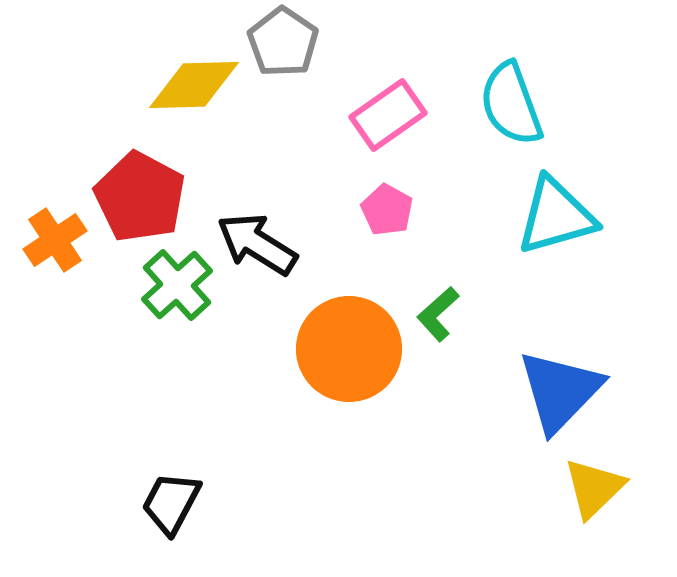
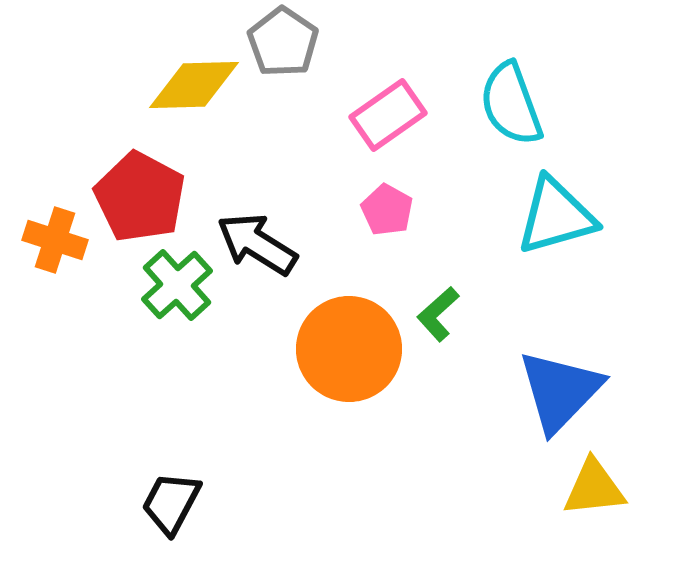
orange cross: rotated 38 degrees counterclockwise
yellow triangle: rotated 38 degrees clockwise
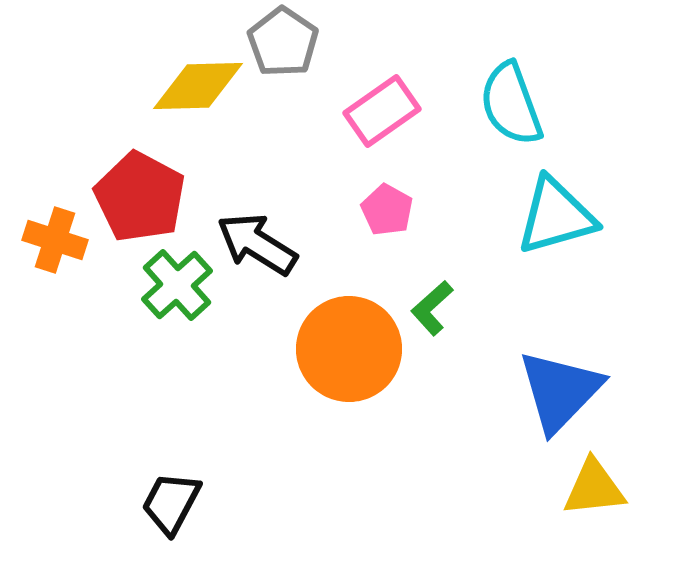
yellow diamond: moved 4 px right, 1 px down
pink rectangle: moved 6 px left, 4 px up
green L-shape: moved 6 px left, 6 px up
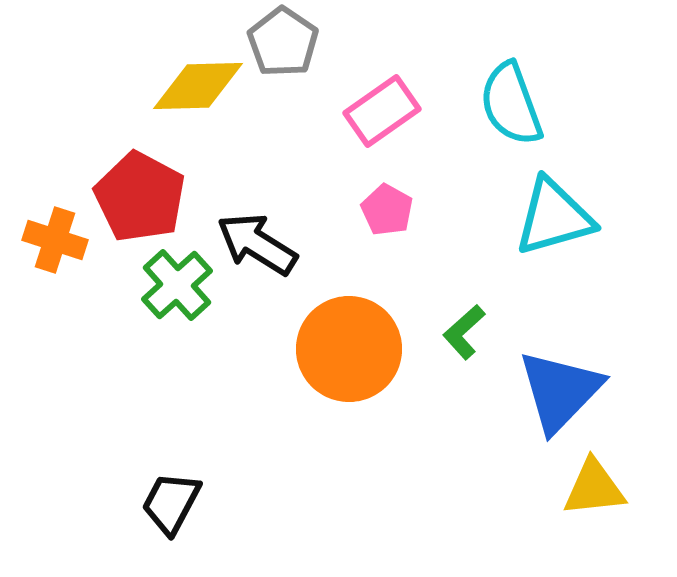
cyan triangle: moved 2 px left, 1 px down
green L-shape: moved 32 px right, 24 px down
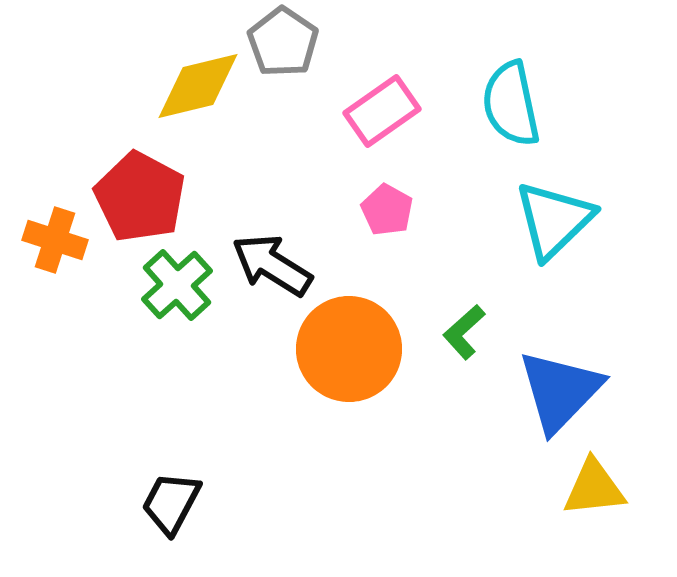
yellow diamond: rotated 12 degrees counterclockwise
cyan semicircle: rotated 8 degrees clockwise
cyan triangle: moved 3 px down; rotated 28 degrees counterclockwise
black arrow: moved 15 px right, 21 px down
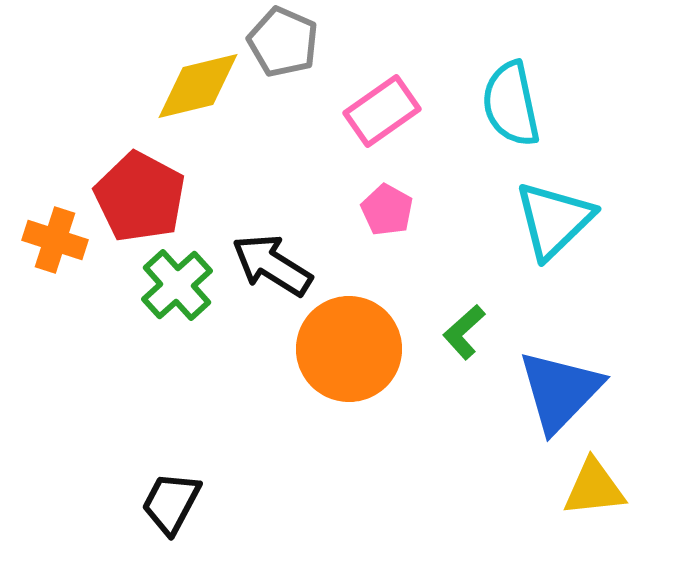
gray pentagon: rotated 10 degrees counterclockwise
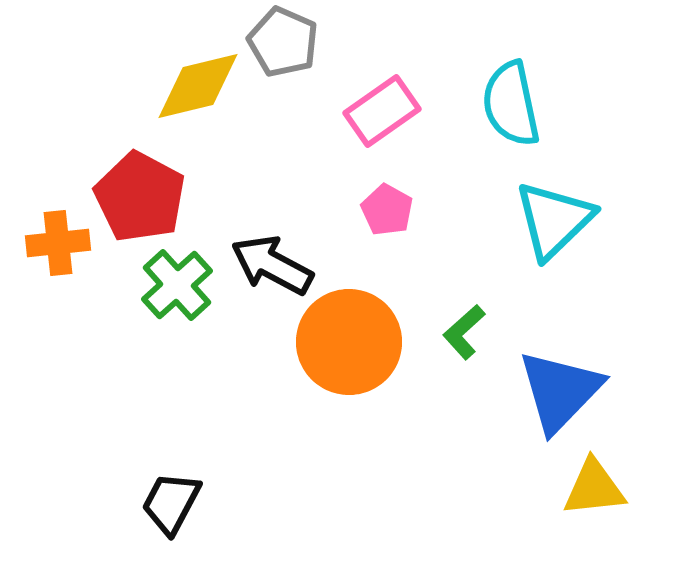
orange cross: moved 3 px right, 3 px down; rotated 24 degrees counterclockwise
black arrow: rotated 4 degrees counterclockwise
orange circle: moved 7 px up
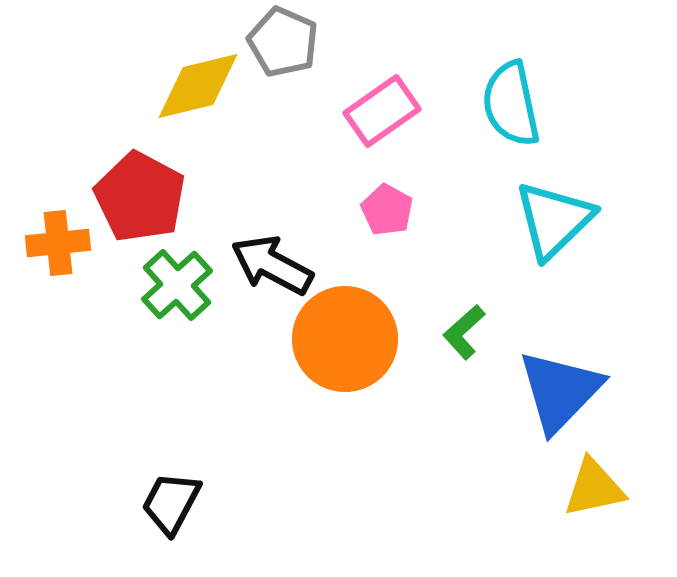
orange circle: moved 4 px left, 3 px up
yellow triangle: rotated 6 degrees counterclockwise
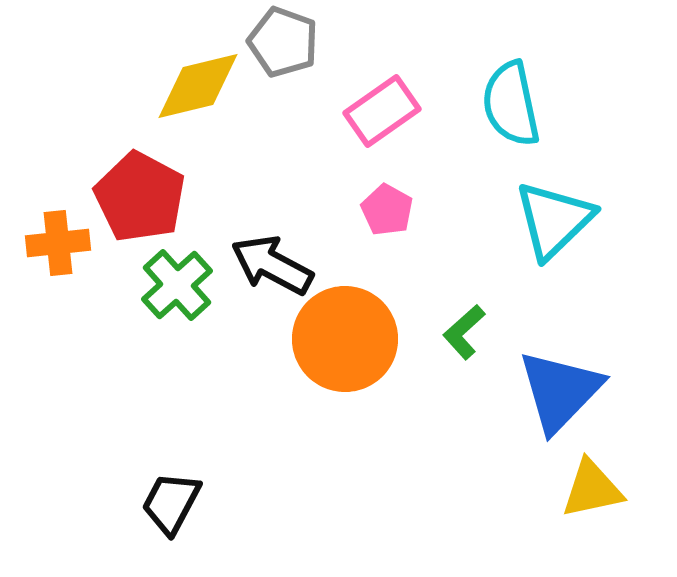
gray pentagon: rotated 4 degrees counterclockwise
yellow triangle: moved 2 px left, 1 px down
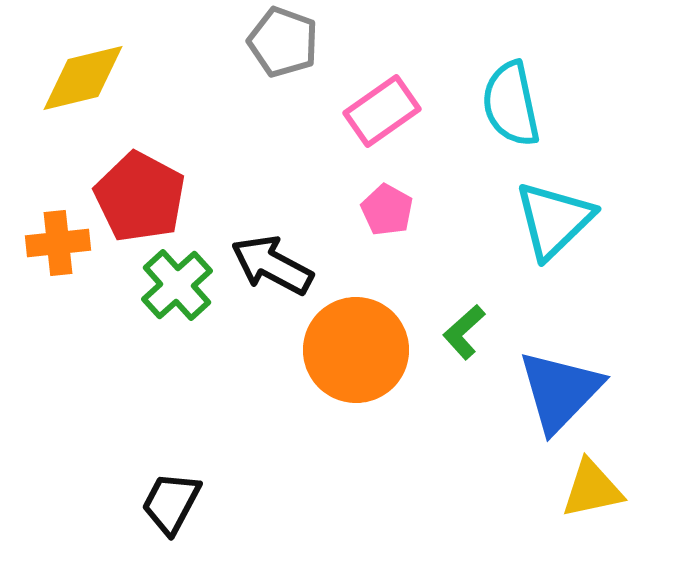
yellow diamond: moved 115 px left, 8 px up
orange circle: moved 11 px right, 11 px down
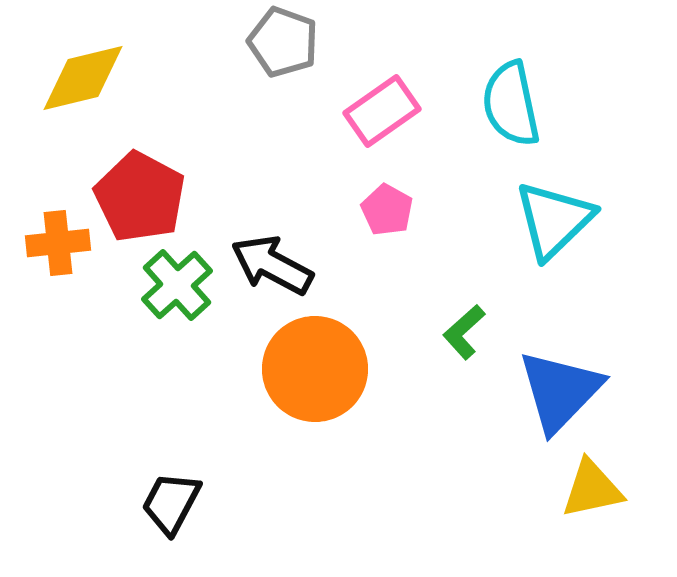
orange circle: moved 41 px left, 19 px down
